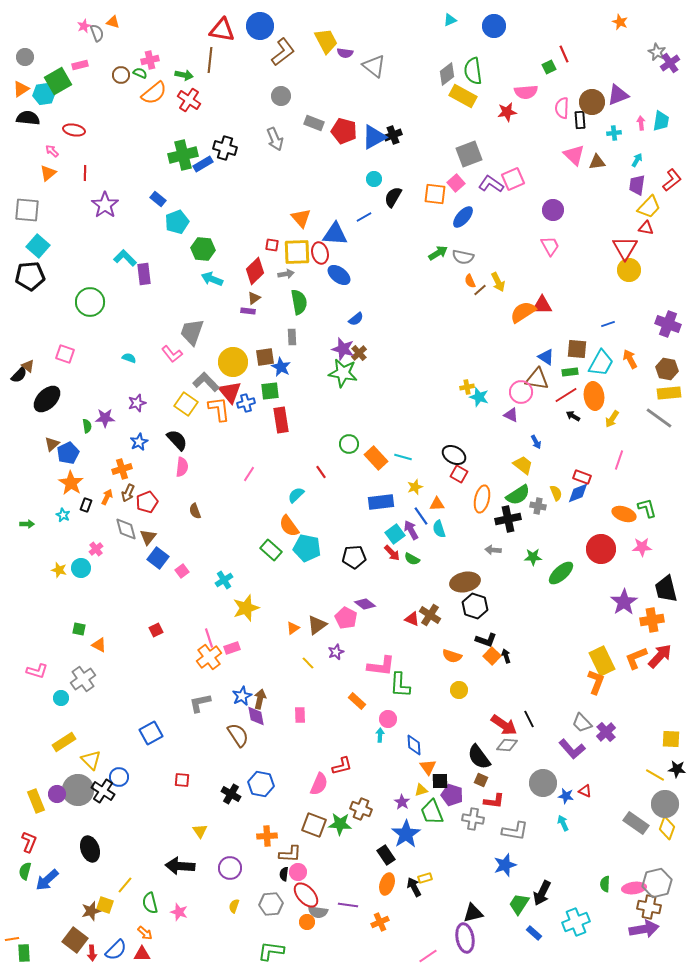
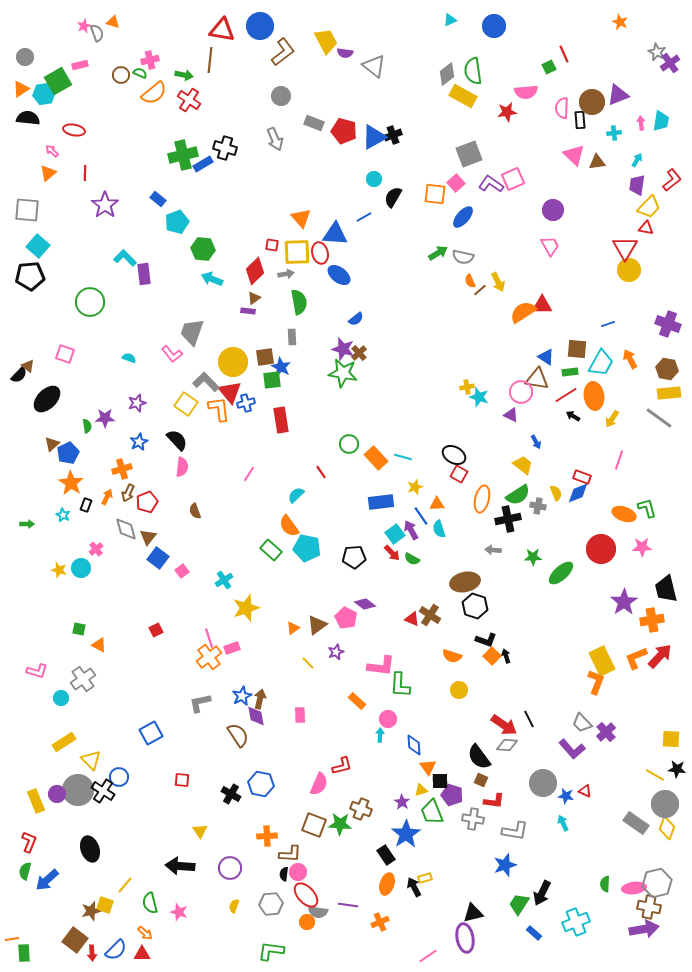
green square at (270, 391): moved 2 px right, 11 px up
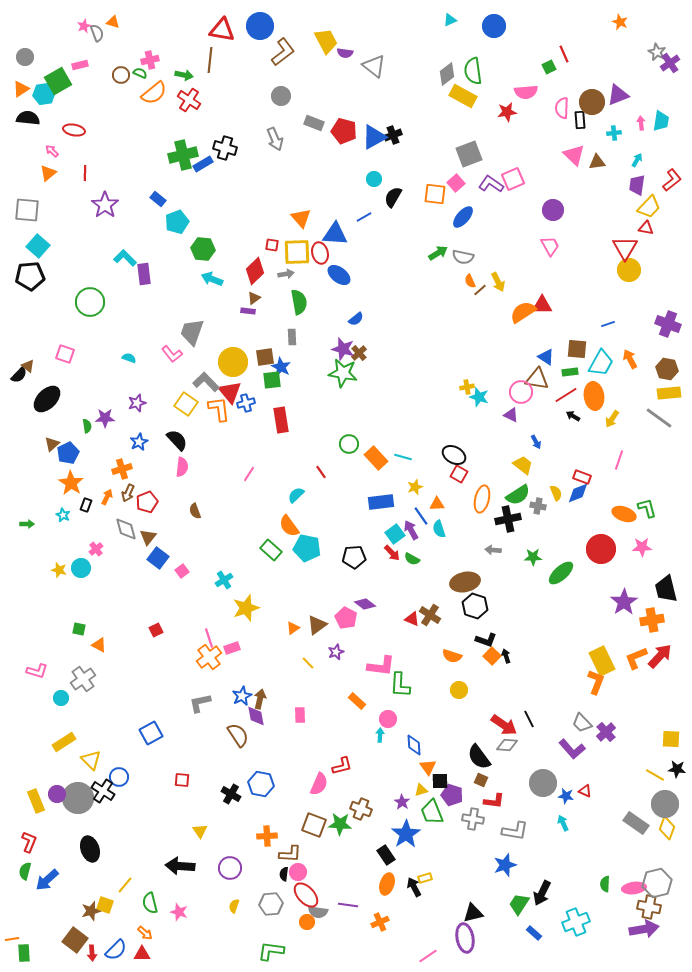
gray circle at (78, 790): moved 8 px down
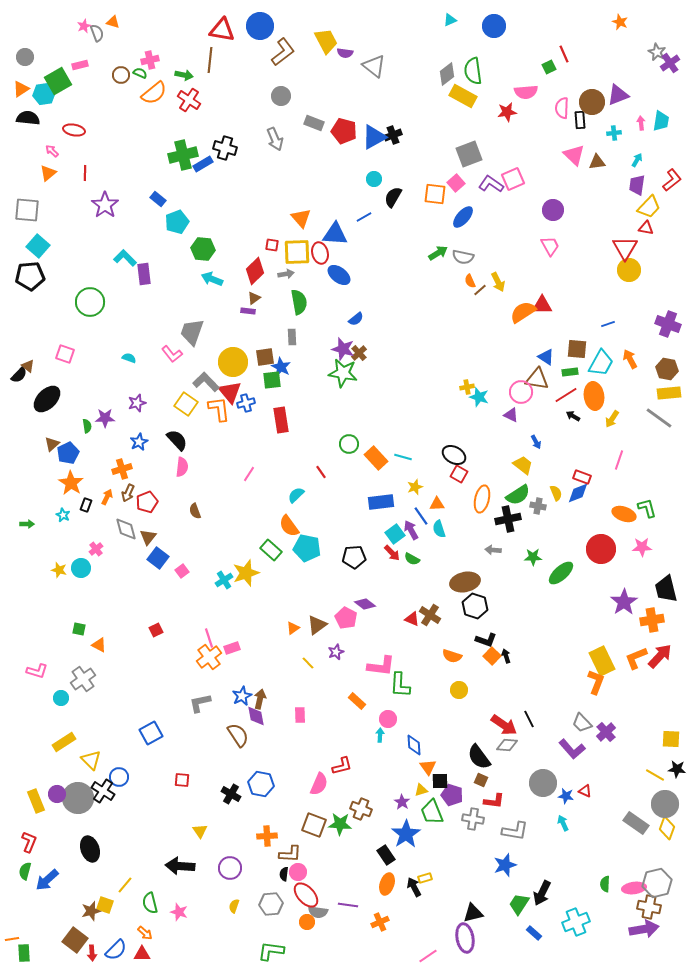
yellow star at (246, 608): moved 35 px up
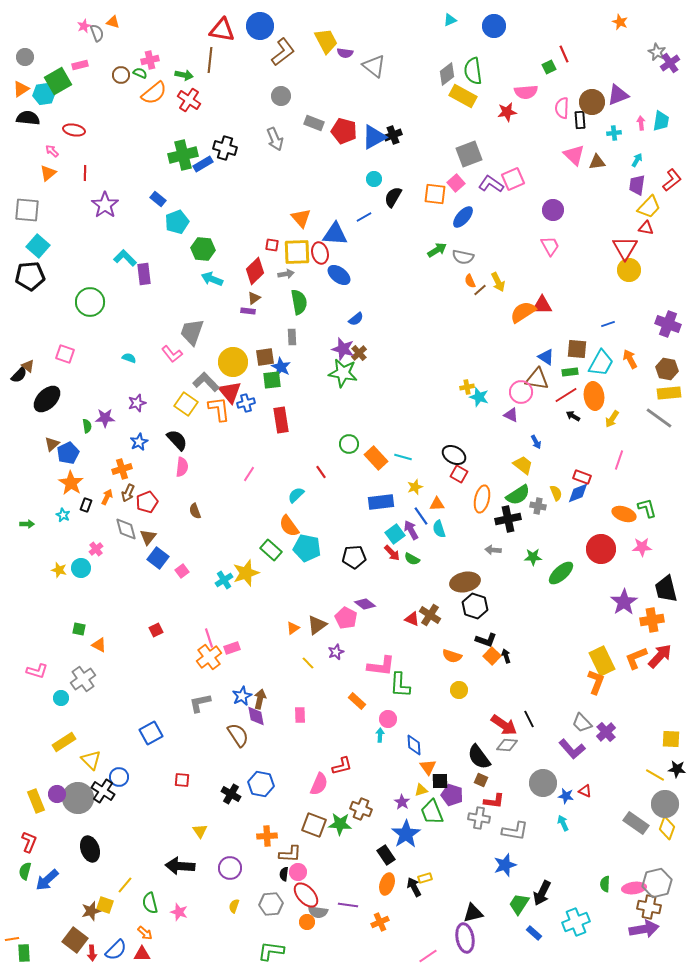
green arrow at (438, 253): moved 1 px left, 3 px up
gray cross at (473, 819): moved 6 px right, 1 px up
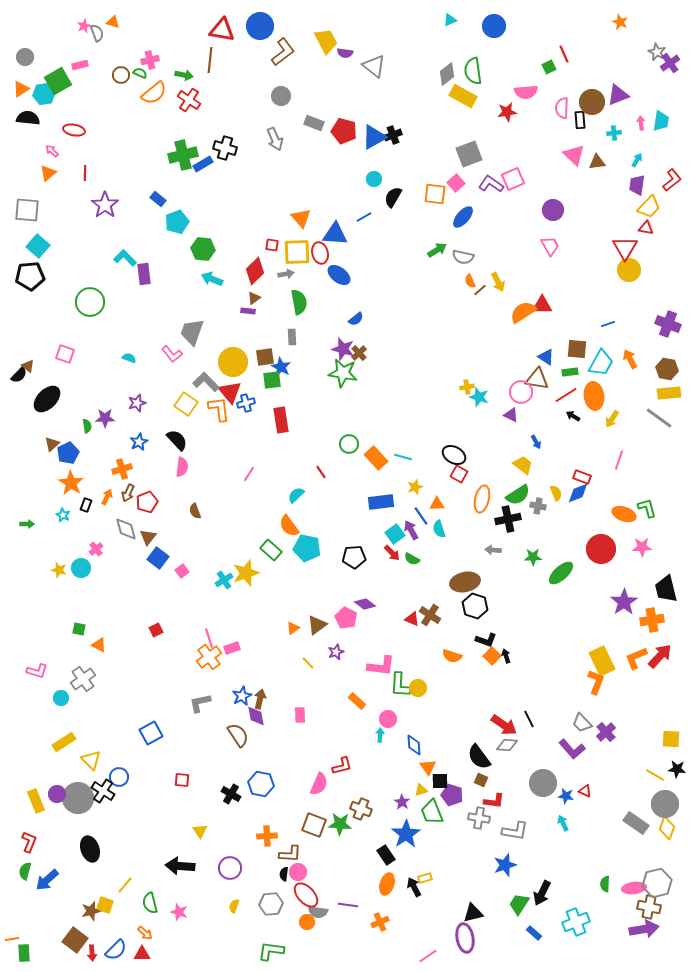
yellow circle at (459, 690): moved 41 px left, 2 px up
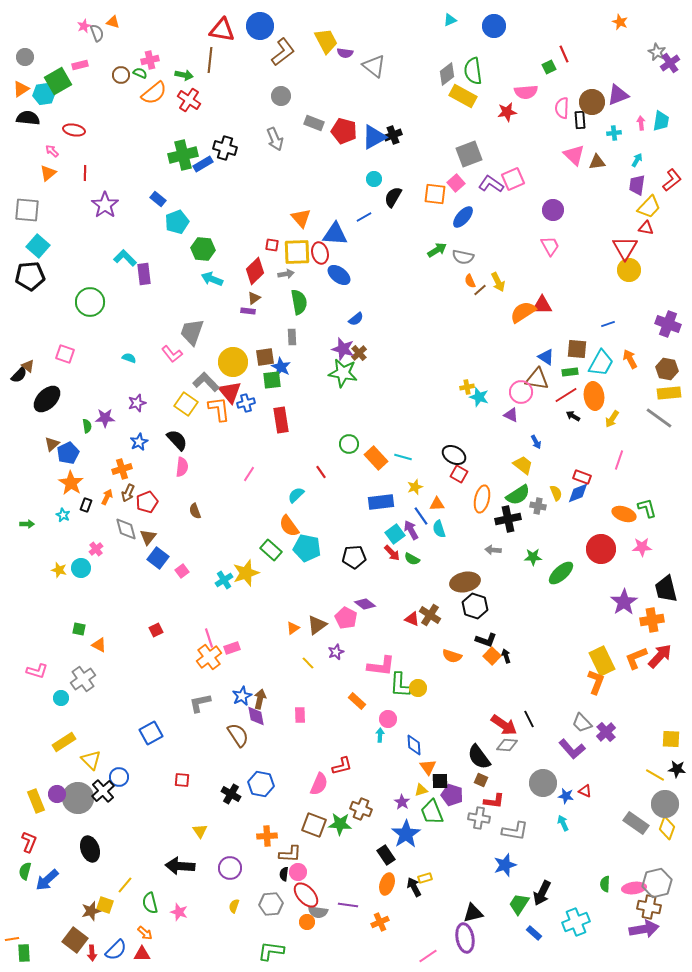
black cross at (103, 791): rotated 15 degrees clockwise
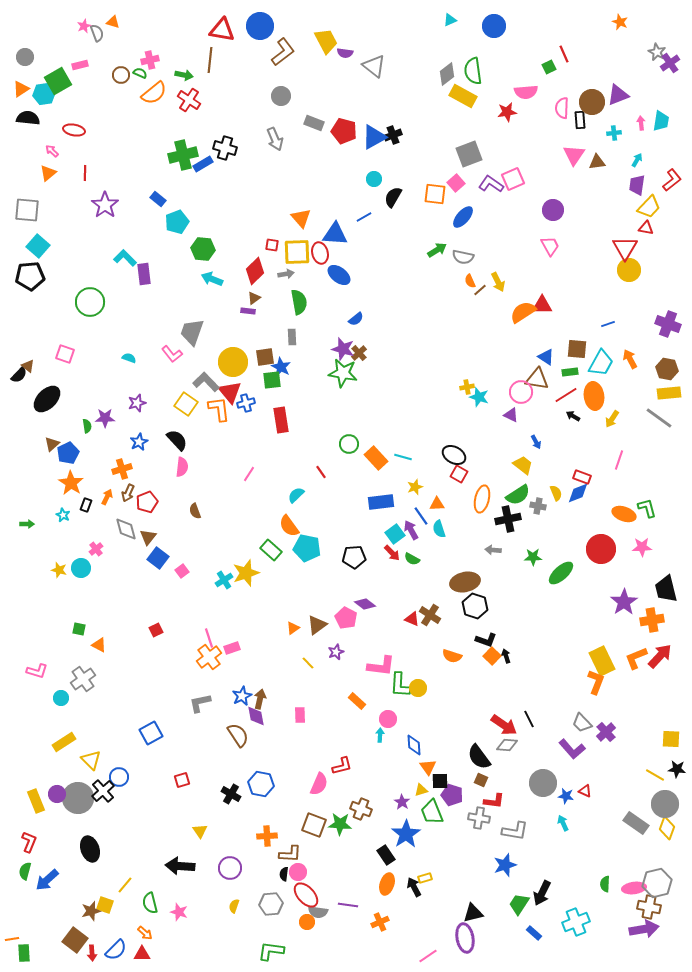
pink triangle at (574, 155): rotated 20 degrees clockwise
red square at (182, 780): rotated 21 degrees counterclockwise
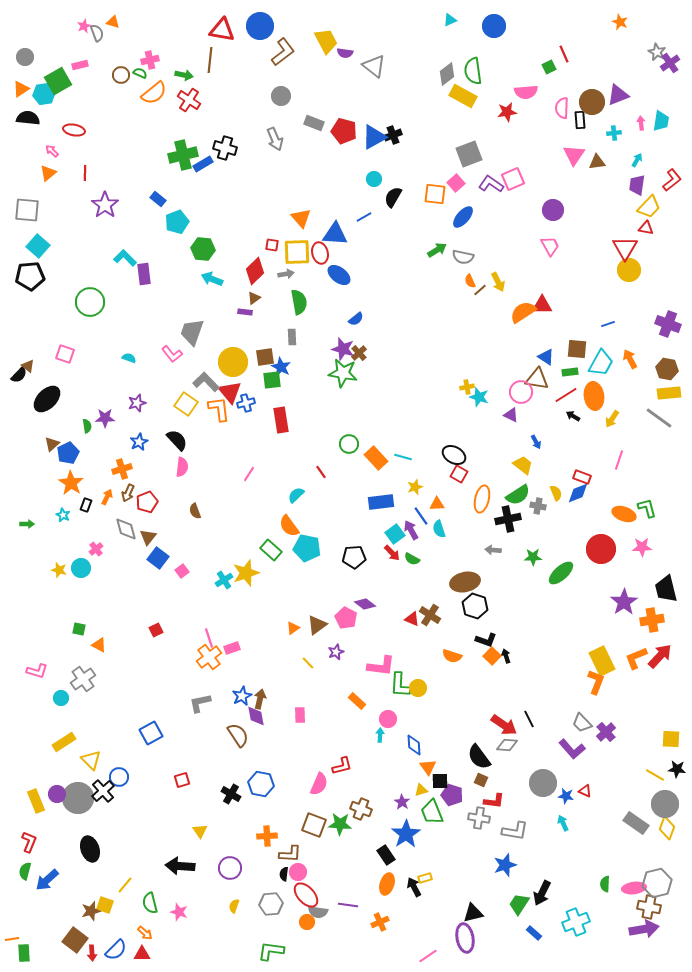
purple rectangle at (248, 311): moved 3 px left, 1 px down
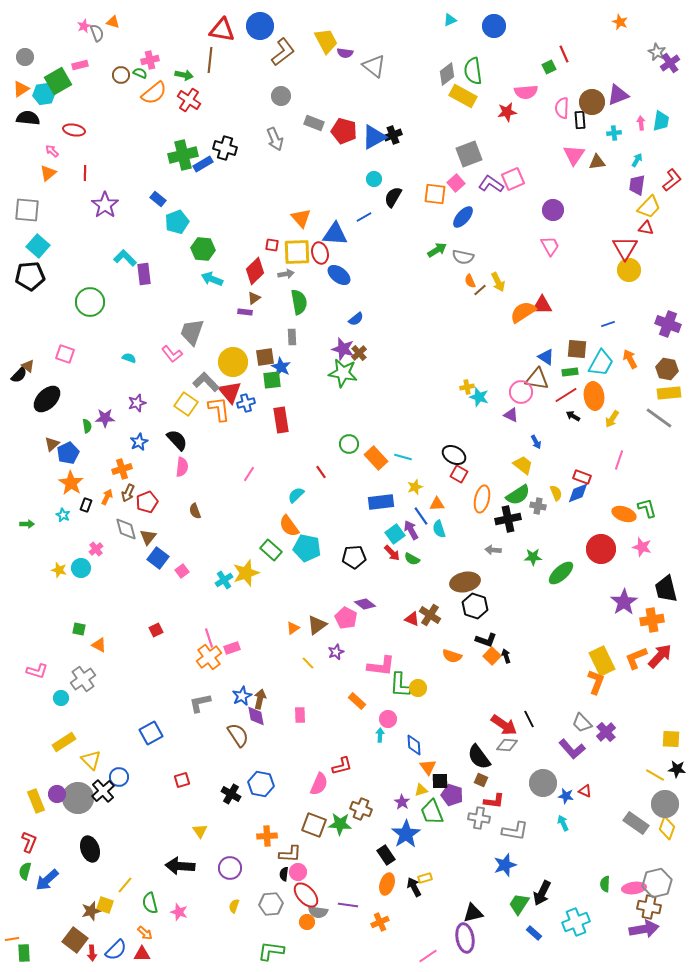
pink star at (642, 547): rotated 18 degrees clockwise
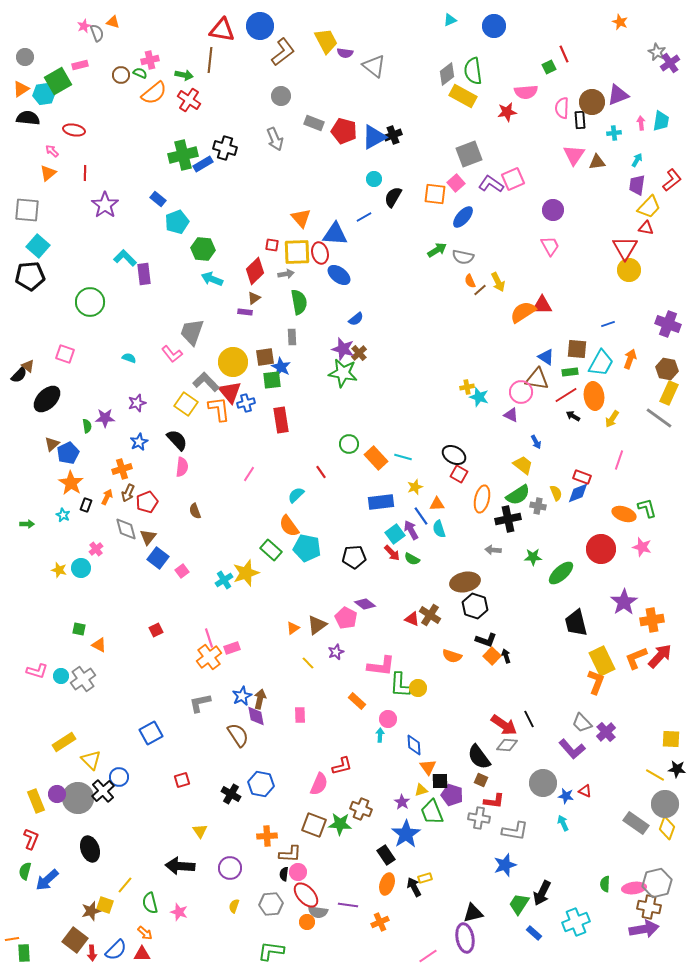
orange arrow at (630, 359): rotated 48 degrees clockwise
yellow rectangle at (669, 393): rotated 60 degrees counterclockwise
black trapezoid at (666, 589): moved 90 px left, 34 px down
cyan circle at (61, 698): moved 22 px up
red L-shape at (29, 842): moved 2 px right, 3 px up
